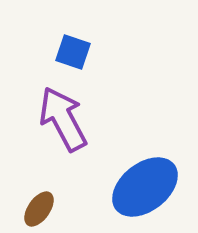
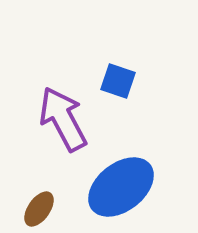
blue square: moved 45 px right, 29 px down
blue ellipse: moved 24 px left
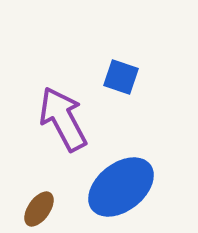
blue square: moved 3 px right, 4 px up
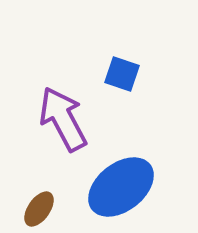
blue square: moved 1 px right, 3 px up
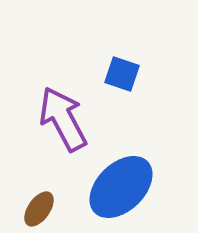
blue ellipse: rotated 6 degrees counterclockwise
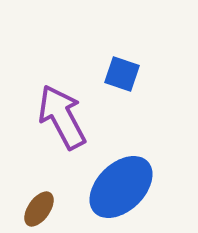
purple arrow: moved 1 px left, 2 px up
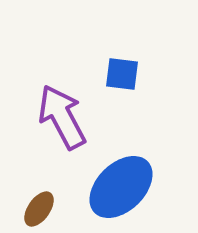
blue square: rotated 12 degrees counterclockwise
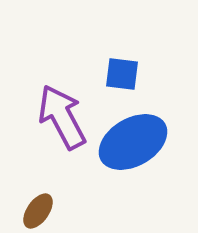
blue ellipse: moved 12 px right, 45 px up; rotated 14 degrees clockwise
brown ellipse: moved 1 px left, 2 px down
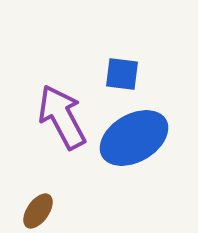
blue ellipse: moved 1 px right, 4 px up
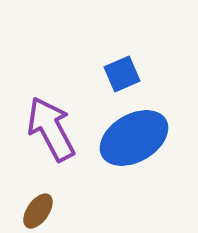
blue square: rotated 30 degrees counterclockwise
purple arrow: moved 11 px left, 12 px down
